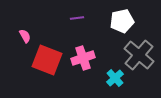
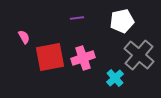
pink semicircle: moved 1 px left, 1 px down
red square: moved 3 px right, 3 px up; rotated 32 degrees counterclockwise
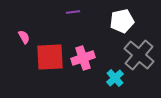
purple line: moved 4 px left, 6 px up
red square: rotated 8 degrees clockwise
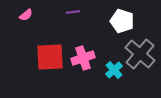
white pentagon: rotated 30 degrees clockwise
pink semicircle: moved 2 px right, 22 px up; rotated 80 degrees clockwise
gray cross: moved 1 px right, 1 px up
cyan cross: moved 1 px left, 8 px up
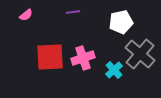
white pentagon: moved 1 px left, 1 px down; rotated 30 degrees counterclockwise
